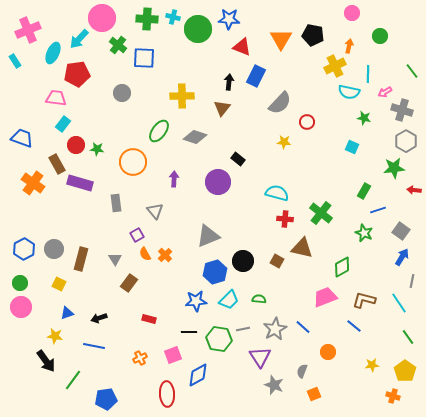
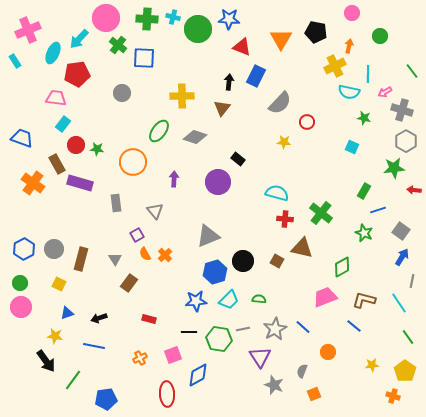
pink circle at (102, 18): moved 4 px right
black pentagon at (313, 35): moved 3 px right, 3 px up
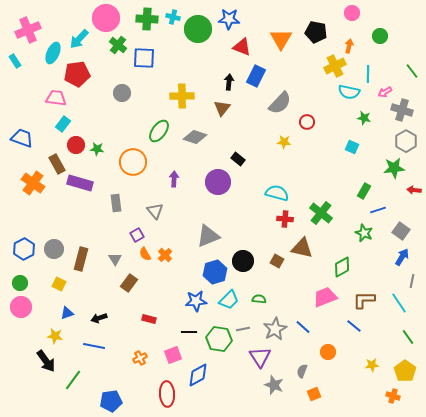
brown L-shape at (364, 300): rotated 15 degrees counterclockwise
blue pentagon at (106, 399): moved 5 px right, 2 px down
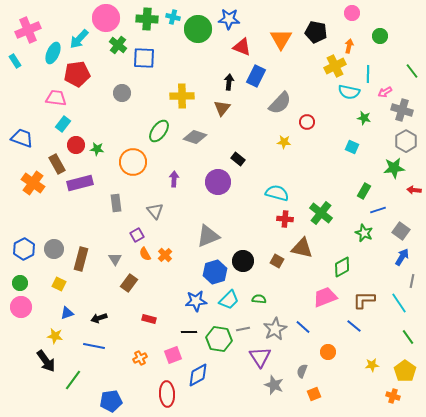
purple rectangle at (80, 183): rotated 30 degrees counterclockwise
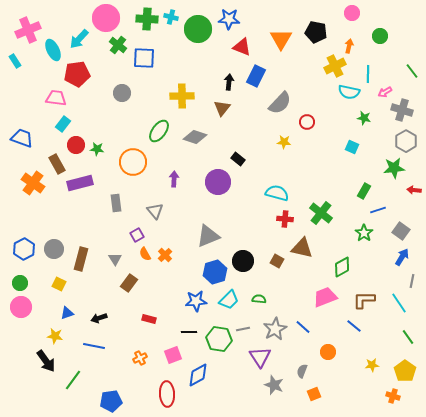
cyan cross at (173, 17): moved 2 px left
cyan ellipse at (53, 53): moved 3 px up; rotated 50 degrees counterclockwise
green star at (364, 233): rotated 12 degrees clockwise
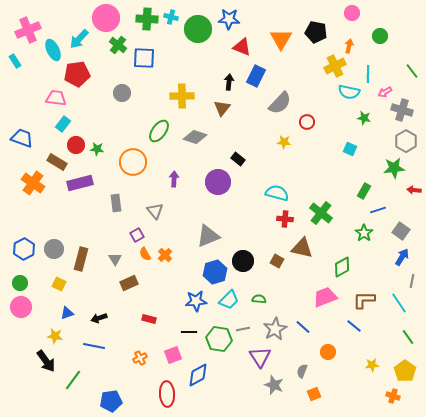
cyan square at (352, 147): moved 2 px left, 2 px down
brown rectangle at (57, 164): moved 2 px up; rotated 30 degrees counterclockwise
brown rectangle at (129, 283): rotated 30 degrees clockwise
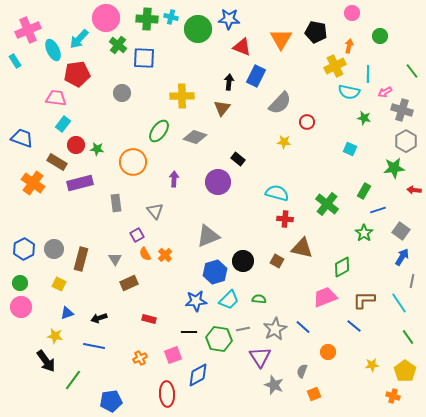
green cross at (321, 213): moved 6 px right, 9 px up
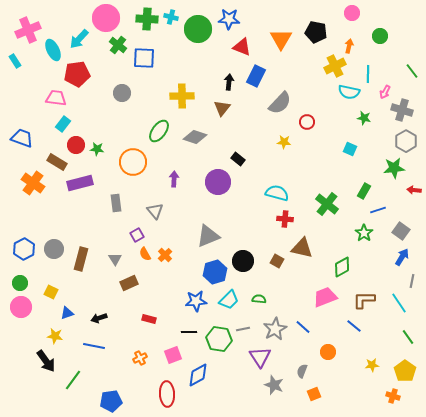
pink arrow at (385, 92): rotated 32 degrees counterclockwise
yellow square at (59, 284): moved 8 px left, 8 px down
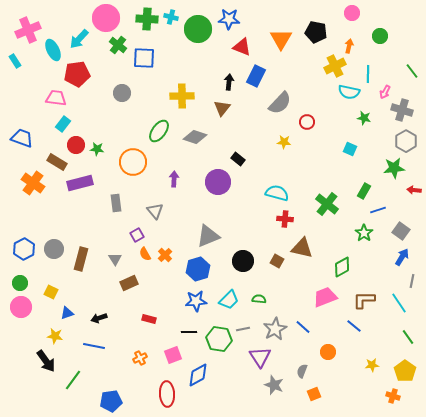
blue hexagon at (215, 272): moved 17 px left, 3 px up
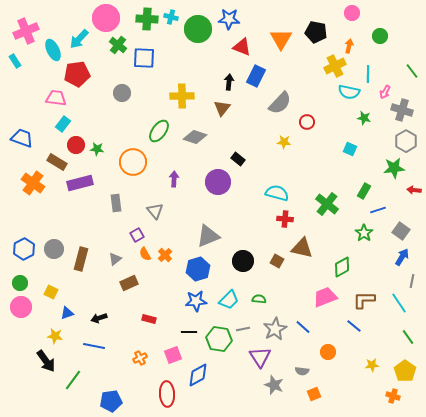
pink cross at (28, 30): moved 2 px left, 1 px down
gray triangle at (115, 259): rotated 24 degrees clockwise
gray semicircle at (302, 371): rotated 104 degrees counterclockwise
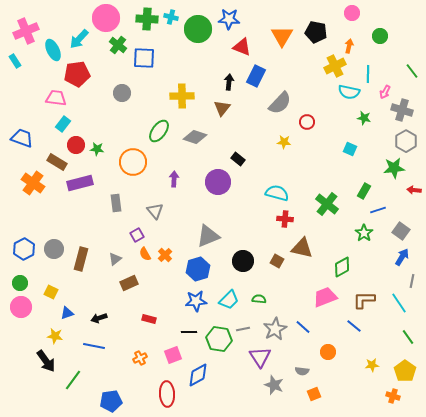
orange triangle at (281, 39): moved 1 px right, 3 px up
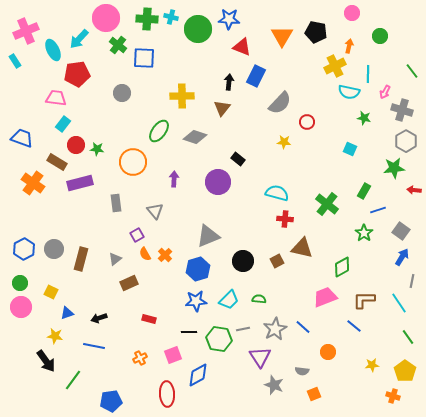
brown square at (277, 261): rotated 32 degrees clockwise
